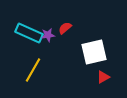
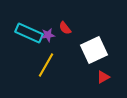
red semicircle: rotated 88 degrees counterclockwise
white square: moved 2 px up; rotated 12 degrees counterclockwise
yellow line: moved 13 px right, 5 px up
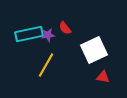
cyan rectangle: moved 1 px down; rotated 36 degrees counterclockwise
red triangle: rotated 40 degrees clockwise
